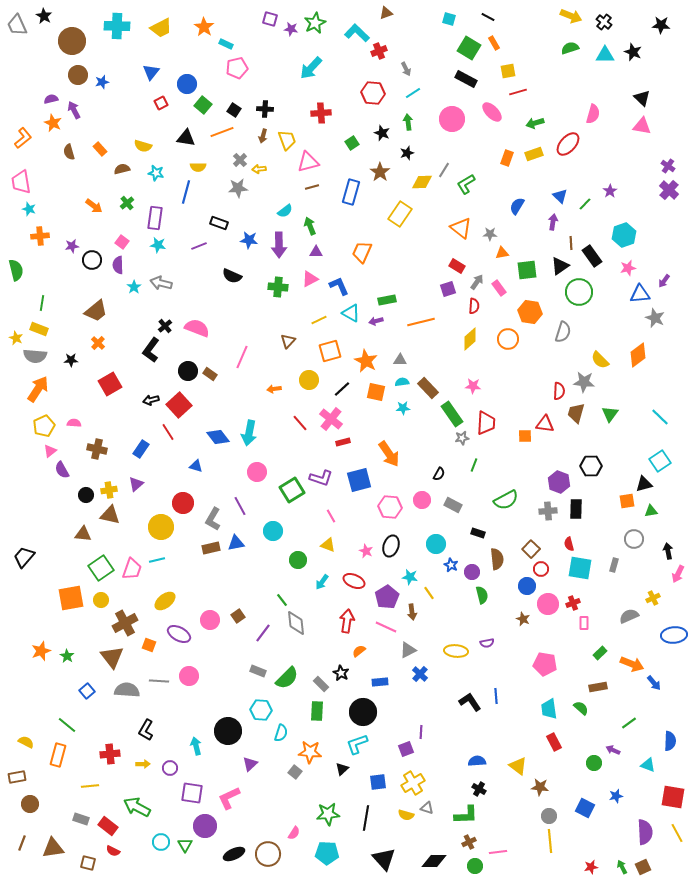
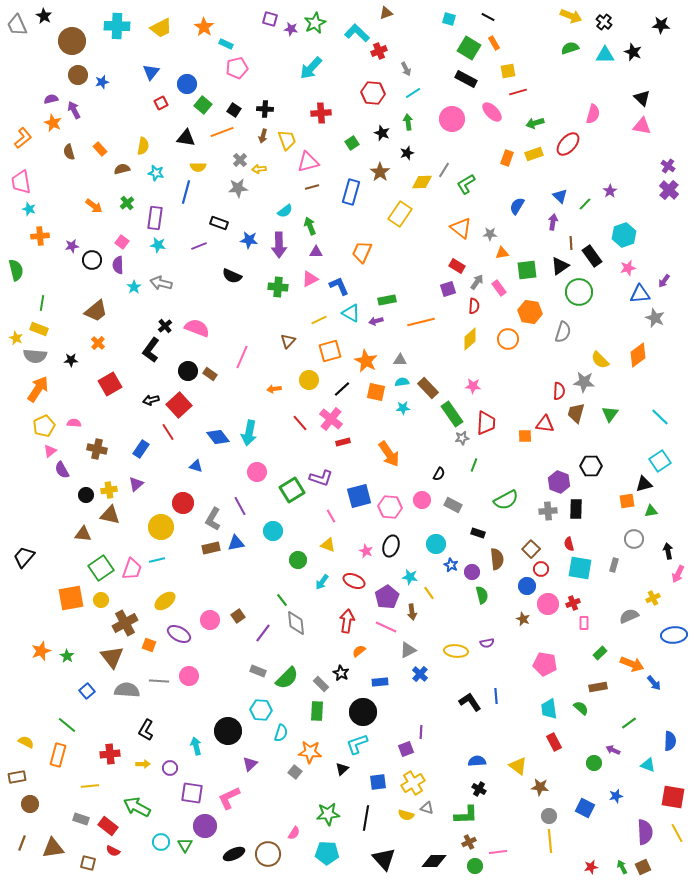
yellow semicircle at (143, 146): rotated 96 degrees counterclockwise
blue square at (359, 480): moved 16 px down
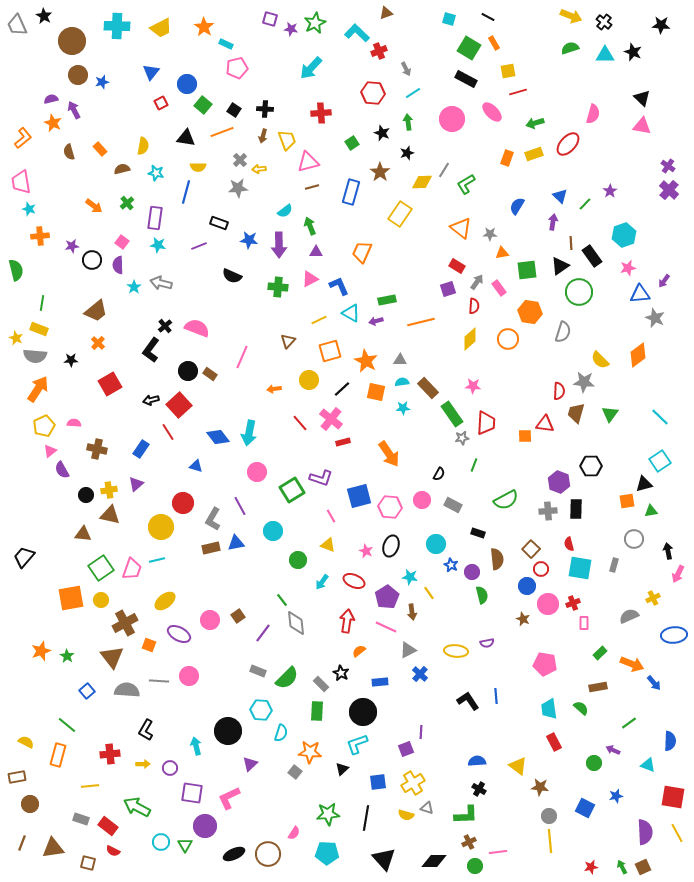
black L-shape at (470, 702): moved 2 px left, 1 px up
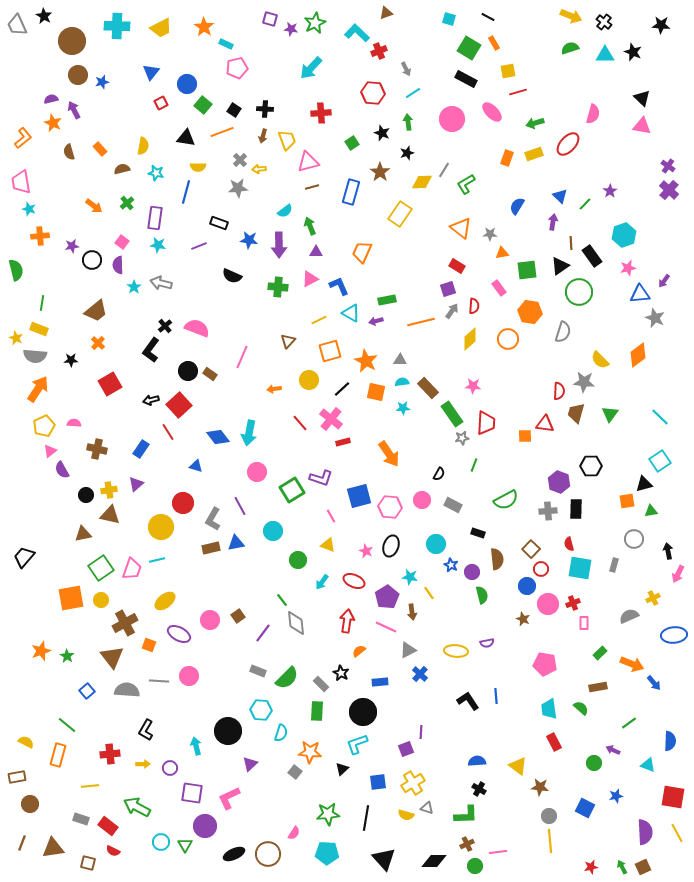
gray arrow at (477, 282): moved 25 px left, 29 px down
brown triangle at (83, 534): rotated 18 degrees counterclockwise
brown cross at (469, 842): moved 2 px left, 2 px down
